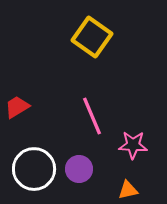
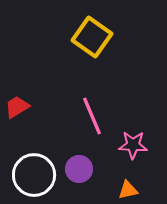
white circle: moved 6 px down
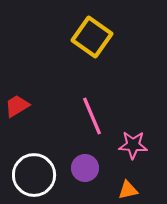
red trapezoid: moved 1 px up
purple circle: moved 6 px right, 1 px up
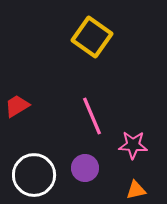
orange triangle: moved 8 px right
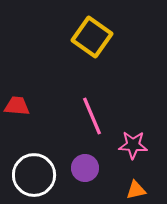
red trapezoid: rotated 36 degrees clockwise
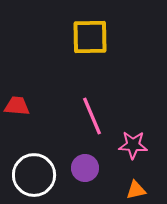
yellow square: moved 2 px left; rotated 36 degrees counterclockwise
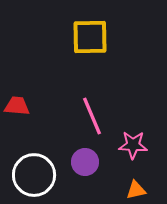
purple circle: moved 6 px up
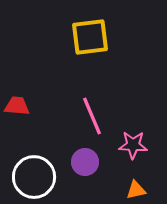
yellow square: rotated 6 degrees counterclockwise
white circle: moved 2 px down
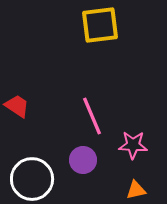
yellow square: moved 10 px right, 12 px up
red trapezoid: rotated 28 degrees clockwise
purple circle: moved 2 px left, 2 px up
white circle: moved 2 px left, 2 px down
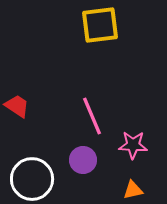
orange triangle: moved 3 px left
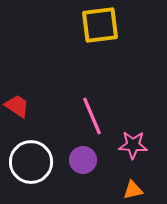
white circle: moved 1 px left, 17 px up
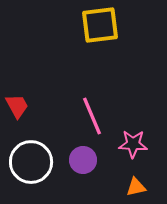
red trapezoid: rotated 28 degrees clockwise
pink star: moved 1 px up
orange triangle: moved 3 px right, 3 px up
